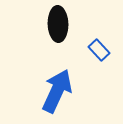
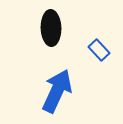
black ellipse: moved 7 px left, 4 px down
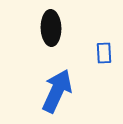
blue rectangle: moved 5 px right, 3 px down; rotated 40 degrees clockwise
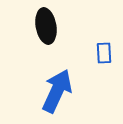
black ellipse: moved 5 px left, 2 px up; rotated 8 degrees counterclockwise
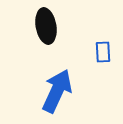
blue rectangle: moved 1 px left, 1 px up
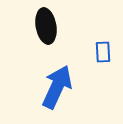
blue arrow: moved 4 px up
